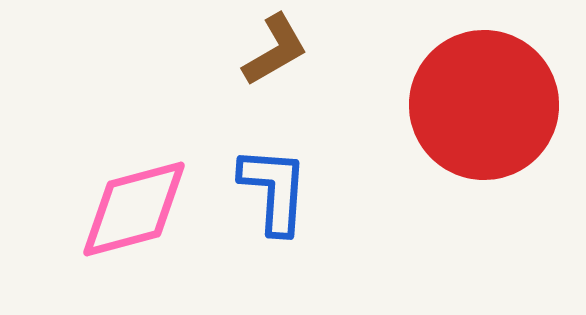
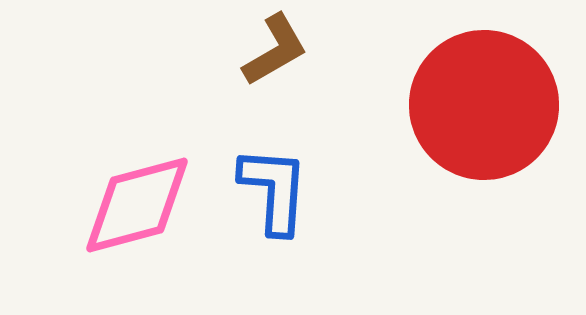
pink diamond: moved 3 px right, 4 px up
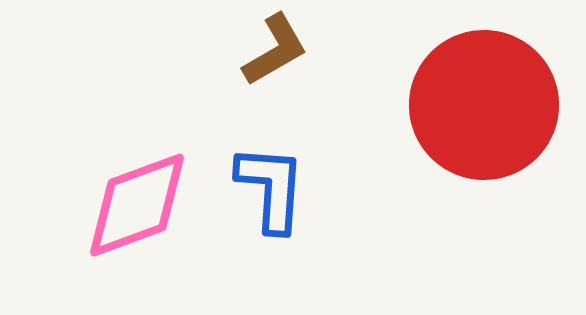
blue L-shape: moved 3 px left, 2 px up
pink diamond: rotated 5 degrees counterclockwise
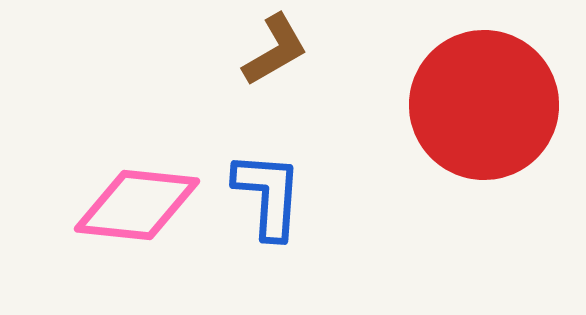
blue L-shape: moved 3 px left, 7 px down
pink diamond: rotated 26 degrees clockwise
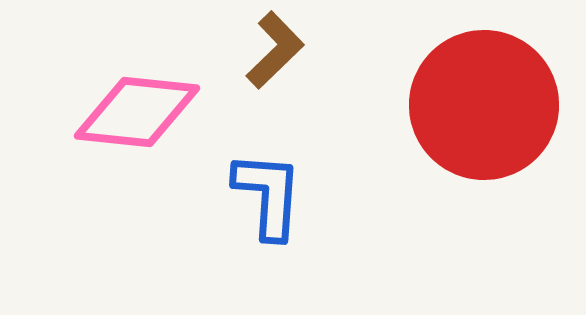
brown L-shape: rotated 14 degrees counterclockwise
pink diamond: moved 93 px up
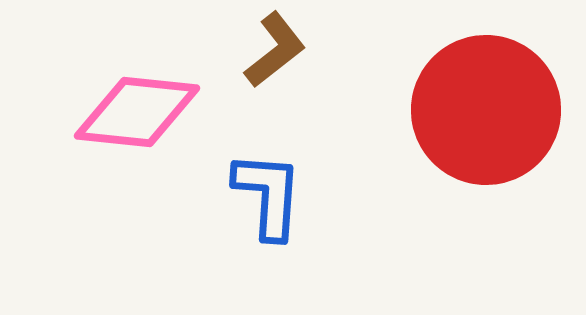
brown L-shape: rotated 6 degrees clockwise
red circle: moved 2 px right, 5 px down
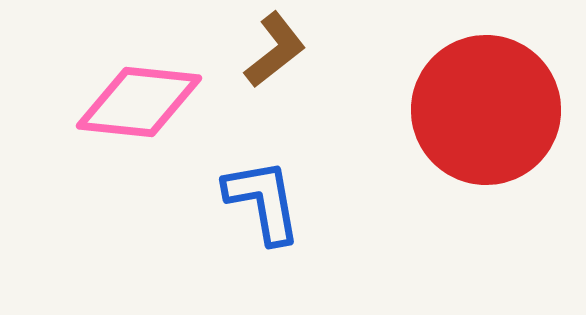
pink diamond: moved 2 px right, 10 px up
blue L-shape: moved 5 px left, 6 px down; rotated 14 degrees counterclockwise
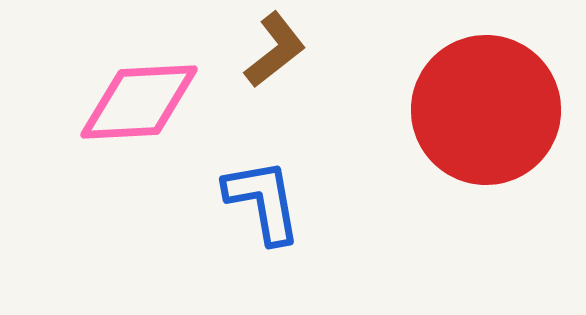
pink diamond: rotated 9 degrees counterclockwise
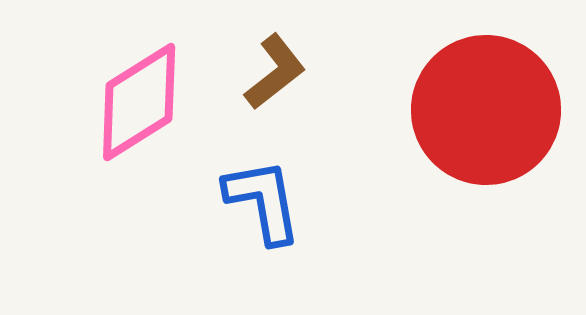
brown L-shape: moved 22 px down
pink diamond: rotated 29 degrees counterclockwise
